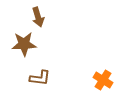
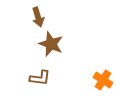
brown star: moved 27 px right; rotated 25 degrees clockwise
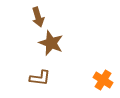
brown star: moved 1 px up
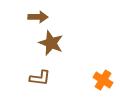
brown arrow: rotated 72 degrees counterclockwise
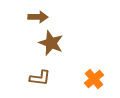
orange cross: moved 9 px left, 1 px up; rotated 18 degrees clockwise
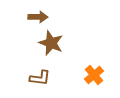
orange cross: moved 4 px up
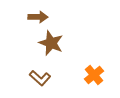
brown L-shape: rotated 35 degrees clockwise
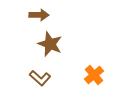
brown arrow: moved 1 px right, 2 px up
brown star: moved 1 px left, 1 px down
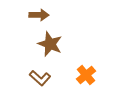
orange cross: moved 8 px left
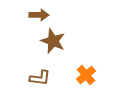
brown star: moved 3 px right, 3 px up
brown L-shape: rotated 35 degrees counterclockwise
